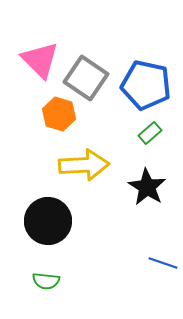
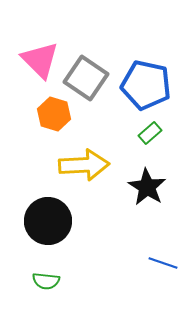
orange hexagon: moved 5 px left
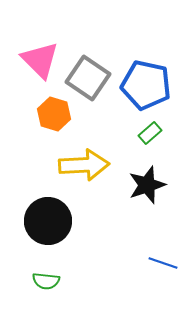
gray square: moved 2 px right
black star: moved 2 px up; rotated 21 degrees clockwise
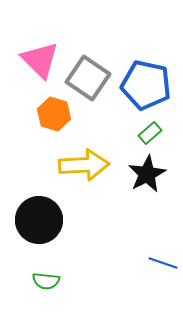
black star: moved 11 px up; rotated 9 degrees counterclockwise
black circle: moved 9 px left, 1 px up
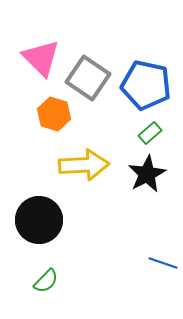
pink triangle: moved 1 px right, 2 px up
green semicircle: rotated 52 degrees counterclockwise
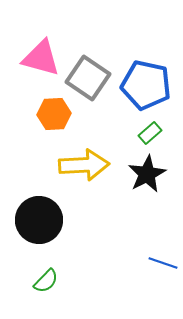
pink triangle: rotated 30 degrees counterclockwise
orange hexagon: rotated 20 degrees counterclockwise
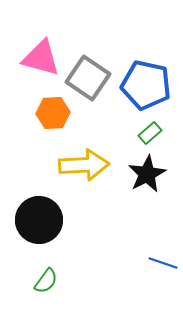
orange hexagon: moved 1 px left, 1 px up
green semicircle: rotated 8 degrees counterclockwise
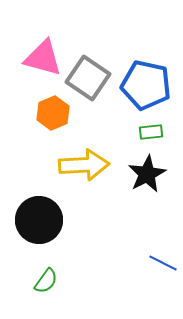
pink triangle: moved 2 px right
orange hexagon: rotated 20 degrees counterclockwise
green rectangle: moved 1 px right, 1 px up; rotated 35 degrees clockwise
blue line: rotated 8 degrees clockwise
